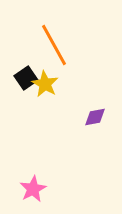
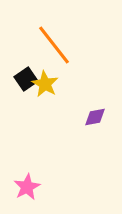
orange line: rotated 9 degrees counterclockwise
black square: moved 1 px down
pink star: moved 6 px left, 2 px up
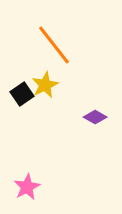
black square: moved 4 px left, 15 px down
yellow star: moved 1 px down; rotated 16 degrees clockwise
purple diamond: rotated 40 degrees clockwise
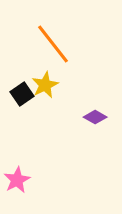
orange line: moved 1 px left, 1 px up
pink star: moved 10 px left, 7 px up
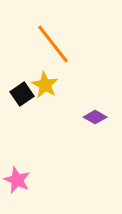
yellow star: rotated 16 degrees counterclockwise
pink star: rotated 20 degrees counterclockwise
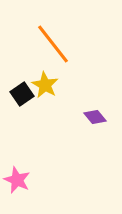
purple diamond: rotated 20 degrees clockwise
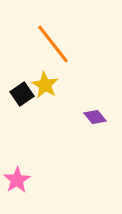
pink star: rotated 16 degrees clockwise
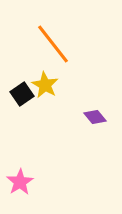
pink star: moved 3 px right, 2 px down
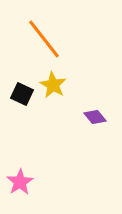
orange line: moved 9 px left, 5 px up
yellow star: moved 8 px right
black square: rotated 30 degrees counterclockwise
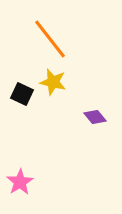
orange line: moved 6 px right
yellow star: moved 3 px up; rotated 16 degrees counterclockwise
